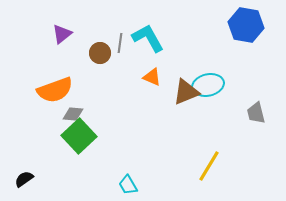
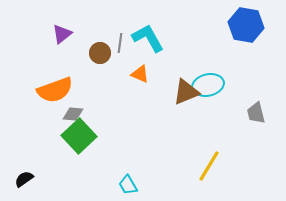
orange triangle: moved 12 px left, 3 px up
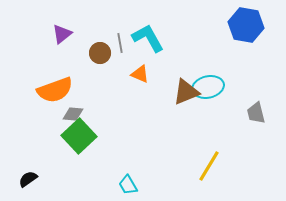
gray line: rotated 18 degrees counterclockwise
cyan ellipse: moved 2 px down
black semicircle: moved 4 px right
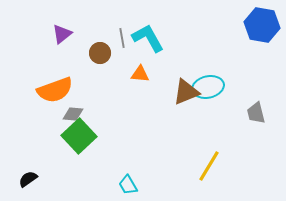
blue hexagon: moved 16 px right
gray line: moved 2 px right, 5 px up
orange triangle: rotated 18 degrees counterclockwise
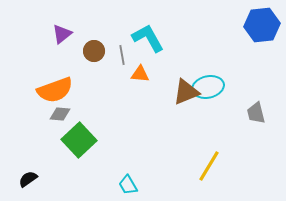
blue hexagon: rotated 16 degrees counterclockwise
gray line: moved 17 px down
brown circle: moved 6 px left, 2 px up
gray diamond: moved 13 px left
green square: moved 4 px down
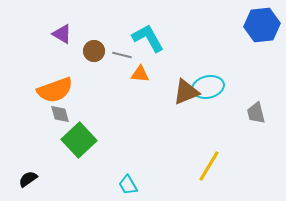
purple triangle: rotated 50 degrees counterclockwise
gray line: rotated 66 degrees counterclockwise
gray diamond: rotated 70 degrees clockwise
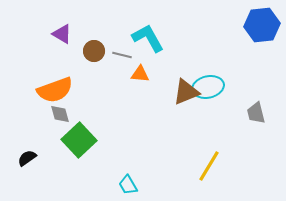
black semicircle: moved 1 px left, 21 px up
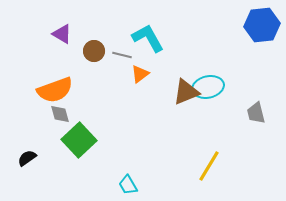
orange triangle: rotated 42 degrees counterclockwise
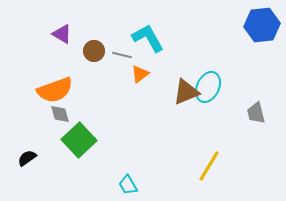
cyan ellipse: rotated 52 degrees counterclockwise
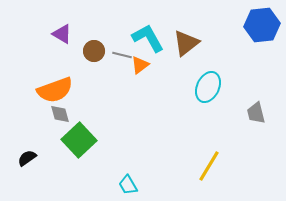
orange triangle: moved 9 px up
brown triangle: moved 49 px up; rotated 16 degrees counterclockwise
